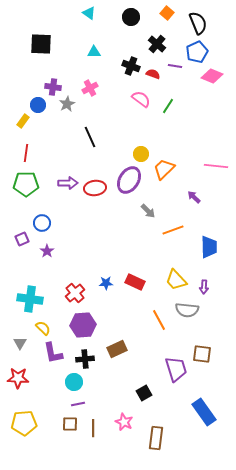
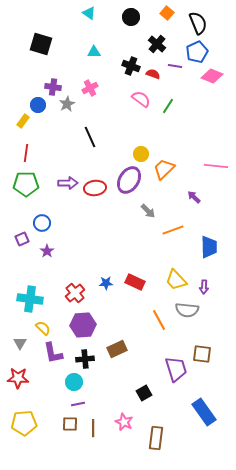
black square at (41, 44): rotated 15 degrees clockwise
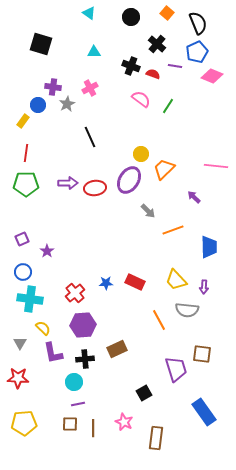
blue circle at (42, 223): moved 19 px left, 49 px down
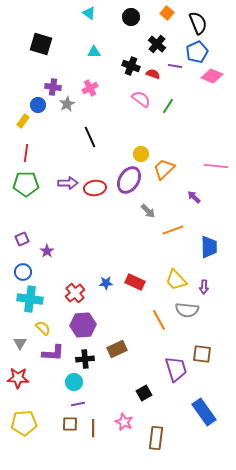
purple L-shape at (53, 353): rotated 75 degrees counterclockwise
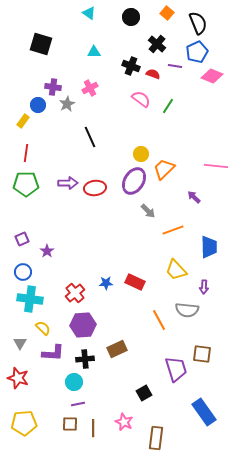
purple ellipse at (129, 180): moved 5 px right, 1 px down
yellow trapezoid at (176, 280): moved 10 px up
red star at (18, 378): rotated 15 degrees clockwise
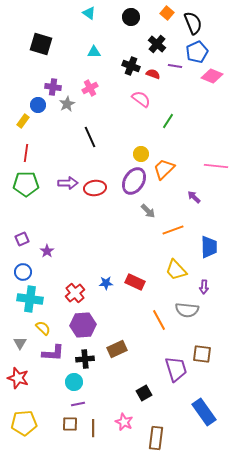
black semicircle at (198, 23): moved 5 px left
green line at (168, 106): moved 15 px down
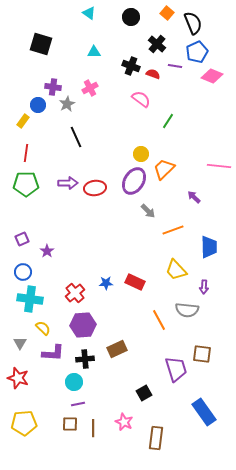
black line at (90, 137): moved 14 px left
pink line at (216, 166): moved 3 px right
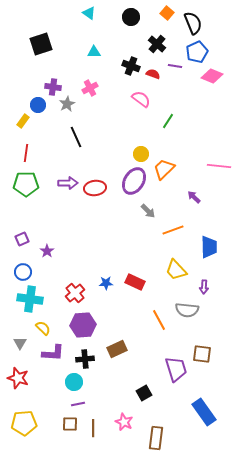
black square at (41, 44): rotated 35 degrees counterclockwise
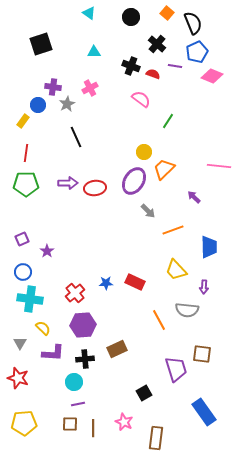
yellow circle at (141, 154): moved 3 px right, 2 px up
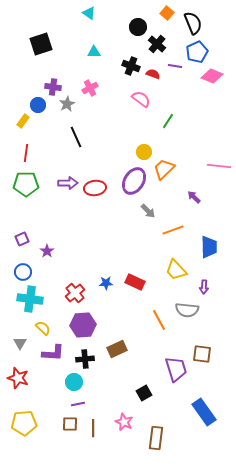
black circle at (131, 17): moved 7 px right, 10 px down
